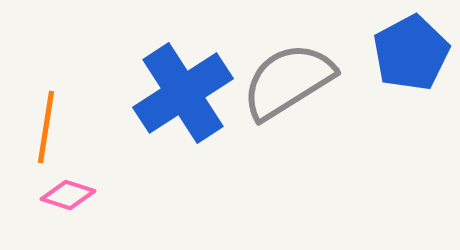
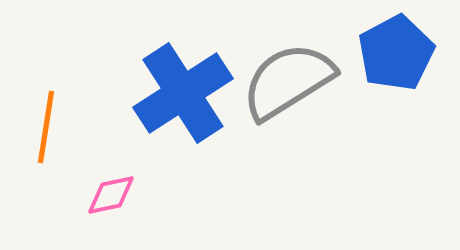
blue pentagon: moved 15 px left
pink diamond: moved 43 px right; rotated 30 degrees counterclockwise
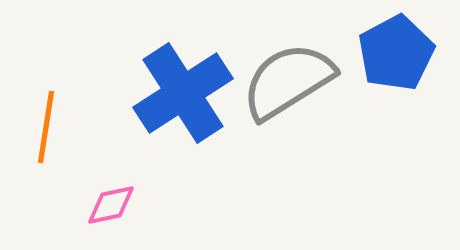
pink diamond: moved 10 px down
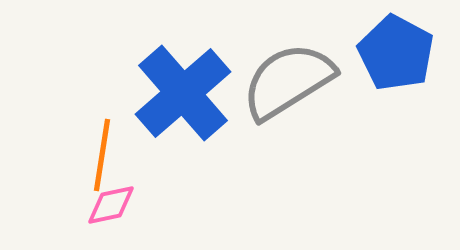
blue pentagon: rotated 16 degrees counterclockwise
blue cross: rotated 8 degrees counterclockwise
orange line: moved 56 px right, 28 px down
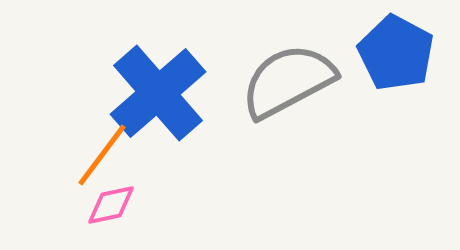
gray semicircle: rotated 4 degrees clockwise
blue cross: moved 25 px left
orange line: rotated 28 degrees clockwise
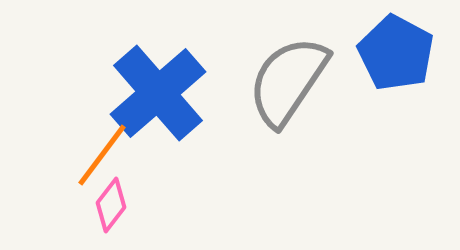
gray semicircle: rotated 28 degrees counterclockwise
pink diamond: rotated 40 degrees counterclockwise
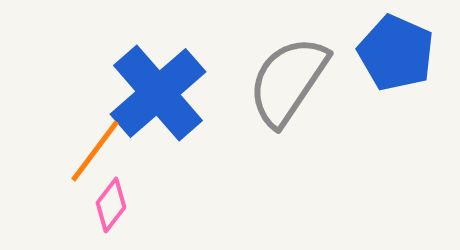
blue pentagon: rotated 4 degrees counterclockwise
orange line: moved 7 px left, 4 px up
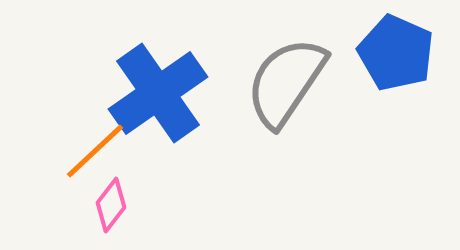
gray semicircle: moved 2 px left, 1 px down
blue cross: rotated 6 degrees clockwise
orange line: rotated 10 degrees clockwise
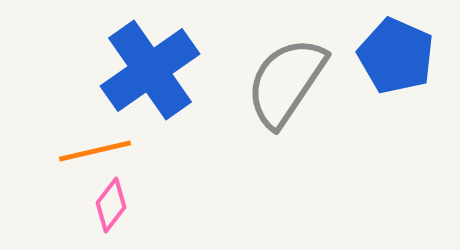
blue pentagon: moved 3 px down
blue cross: moved 8 px left, 23 px up
orange line: rotated 30 degrees clockwise
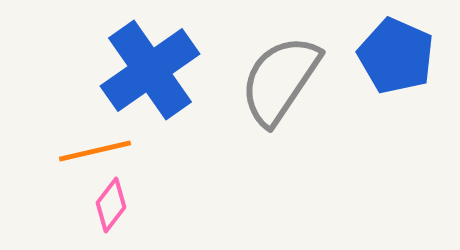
gray semicircle: moved 6 px left, 2 px up
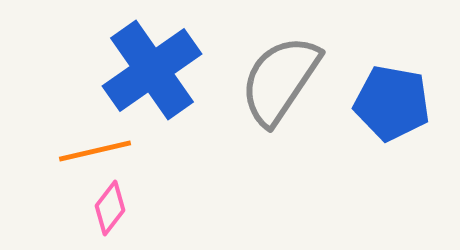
blue pentagon: moved 4 px left, 47 px down; rotated 14 degrees counterclockwise
blue cross: moved 2 px right
pink diamond: moved 1 px left, 3 px down
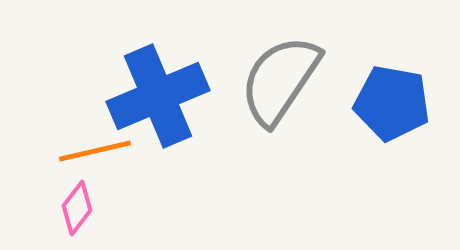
blue cross: moved 6 px right, 26 px down; rotated 12 degrees clockwise
pink diamond: moved 33 px left
